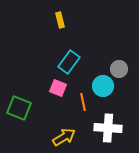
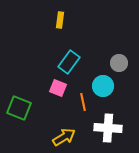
yellow rectangle: rotated 21 degrees clockwise
gray circle: moved 6 px up
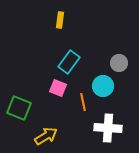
yellow arrow: moved 18 px left, 1 px up
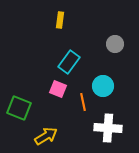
gray circle: moved 4 px left, 19 px up
pink square: moved 1 px down
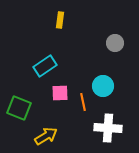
gray circle: moved 1 px up
cyan rectangle: moved 24 px left, 4 px down; rotated 20 degrees clockwise
pink square: moved 2 px right, 4 px down; rotated 24 degrees counterclockwise
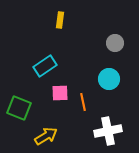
cyan circle: moved 6 px right, 7 px up
white cross: moved 3 px down; rotated 16 degrees counterclockwise
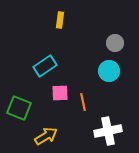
cyan circle: moved 8 px up
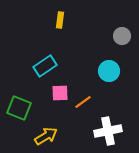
gray circle: moved 7 px right, 7 px up
orange line: rotated 66 degrees clockwise
